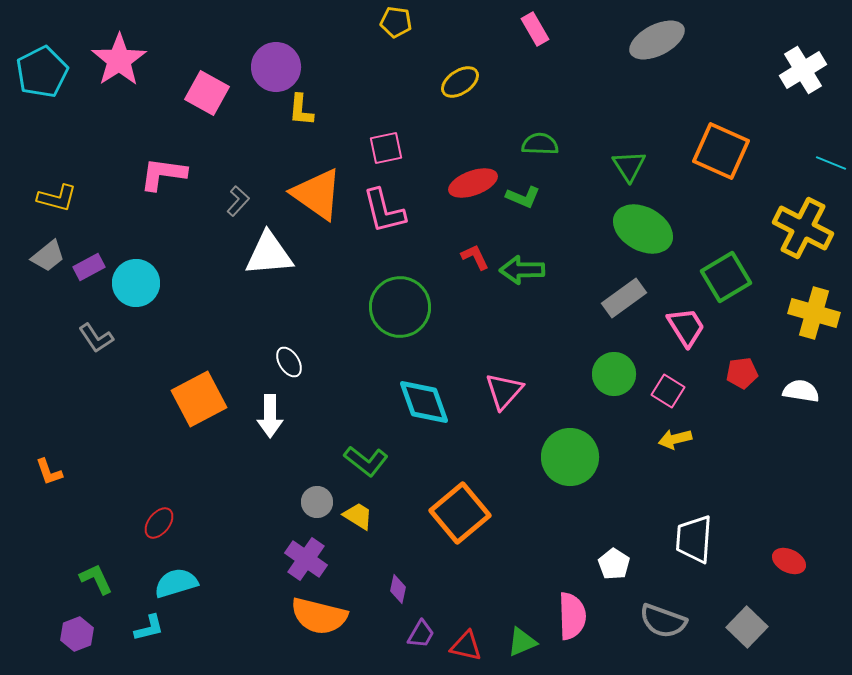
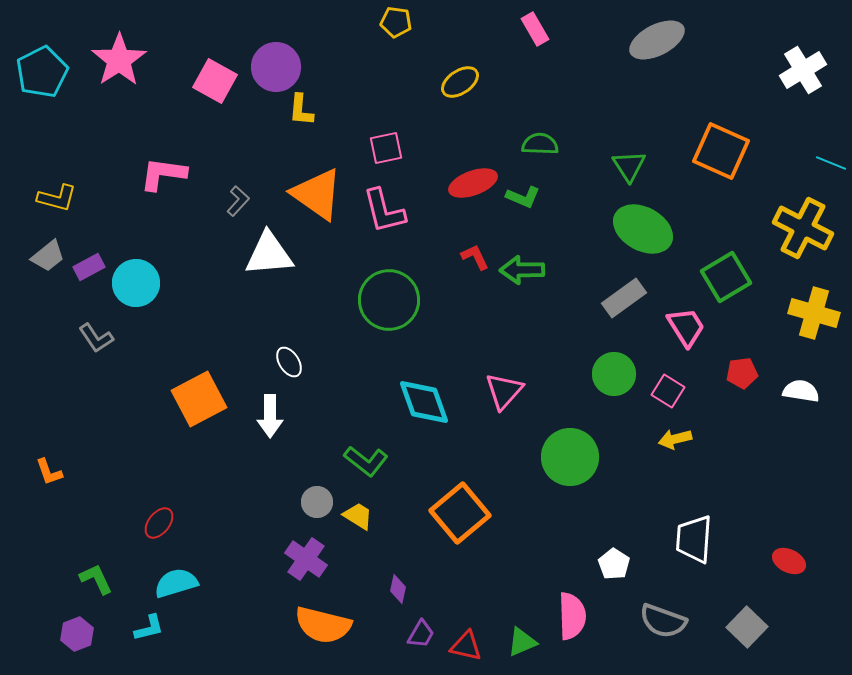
pink square at (207, 93): moved 8 px right, 12 px up
green circle at (400, 307): moved 11 px left, 7 px up
orange semicircle at (319, 616): moved 4 px right, 9 px down
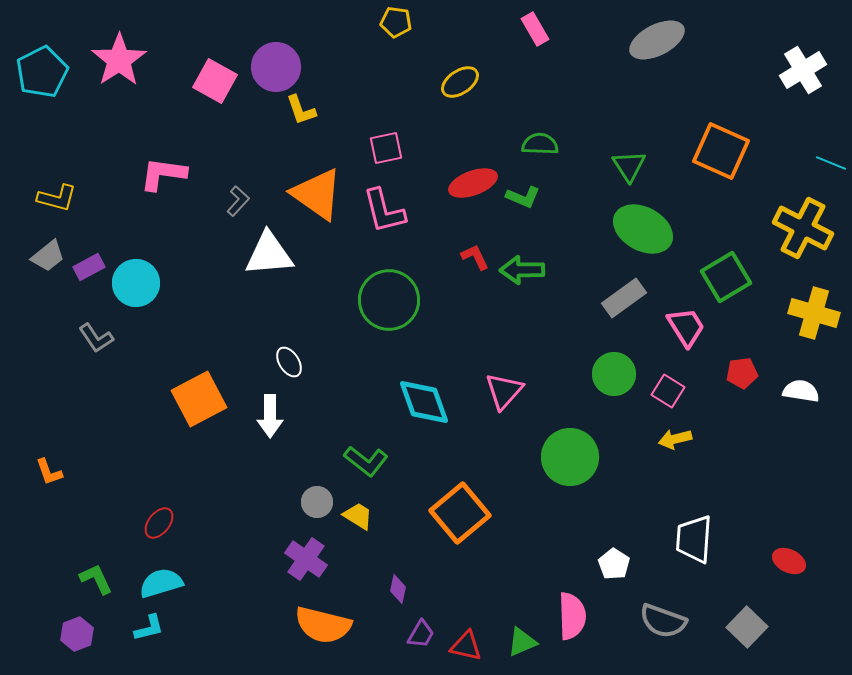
yellow L-shape at (301, 110): rotated 24 degrees counterclockwise
cyan semicircle at (176, 583): moved 15 px left
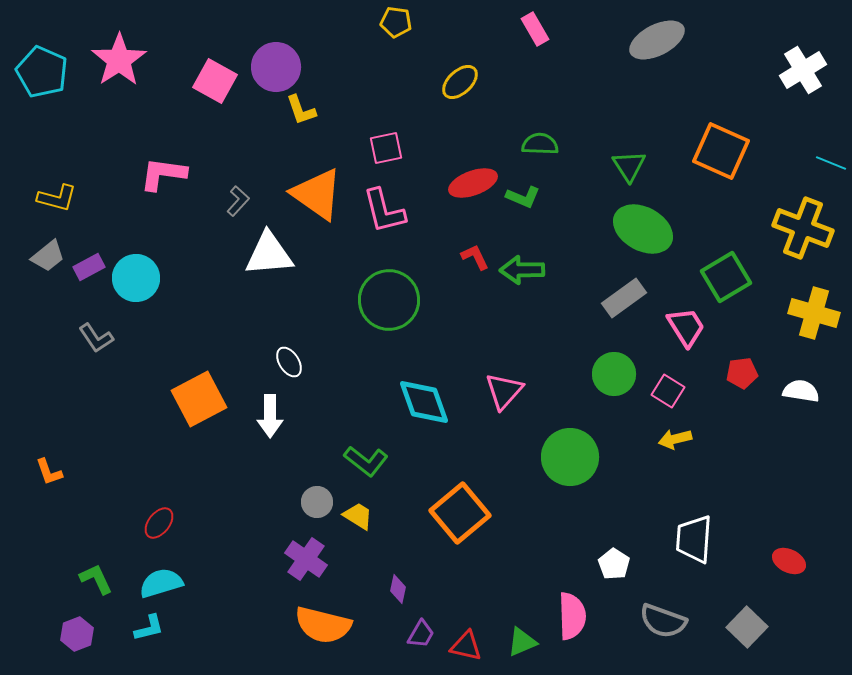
cyan pentagon at (42, 72): rotated 21 degrees counterclockwise
yellow ellipse at (460, 82): rotated 9 degrees counterclockwise
yellow cross at (803, 228): rotated 6 degrees counterclockwise
cyan circle at (136, 283): moved 5 px up
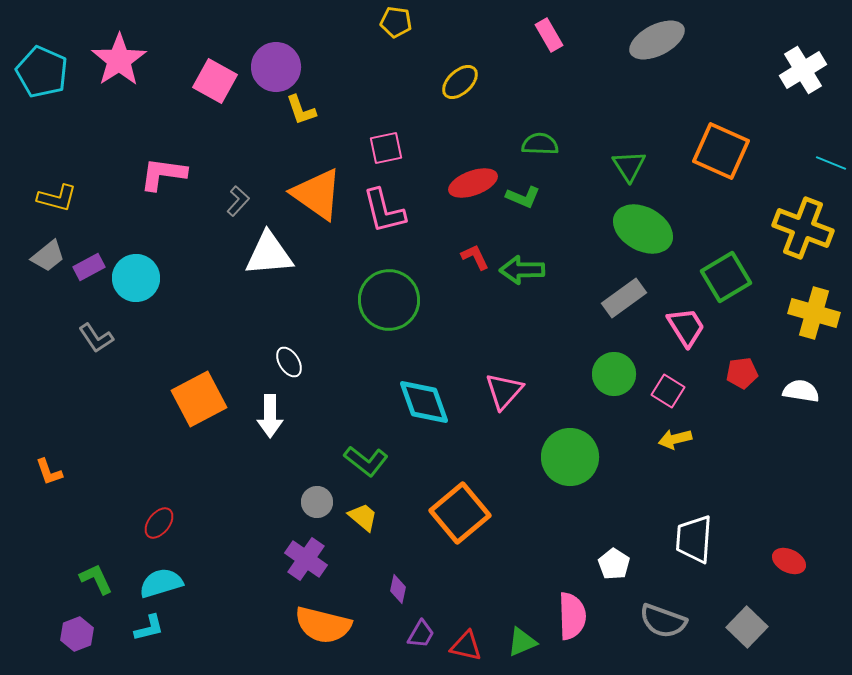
pink rectangle at (535, 29): moved 14 px right, 6 px down
yellow trapezoid at (358, 516): moved 5 px right, 1 px down; rotated 8 degrees clockwise
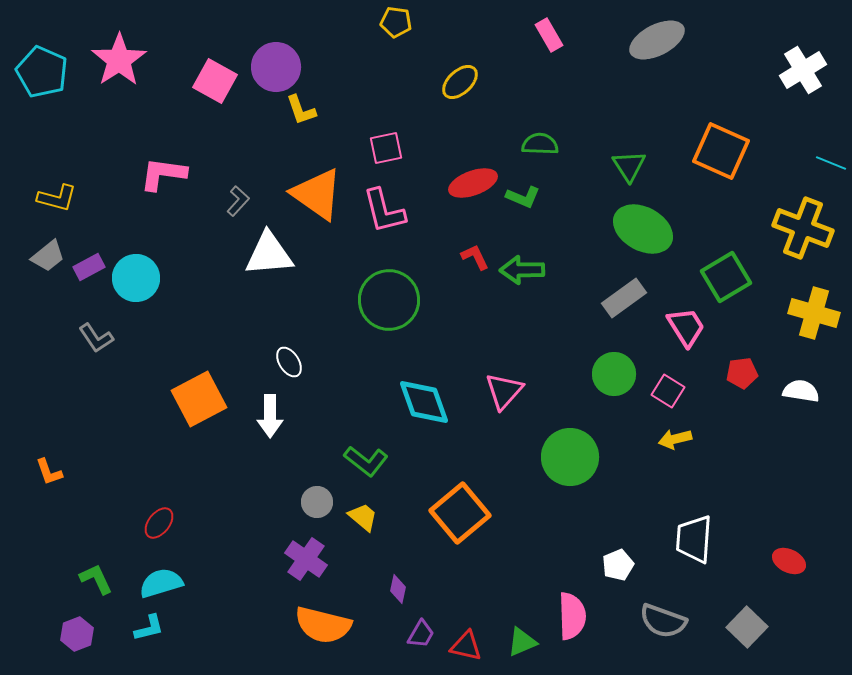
white pentagon at (614, 564): moved 4 px right, 1 px down; rotated 16 degrees clockwise
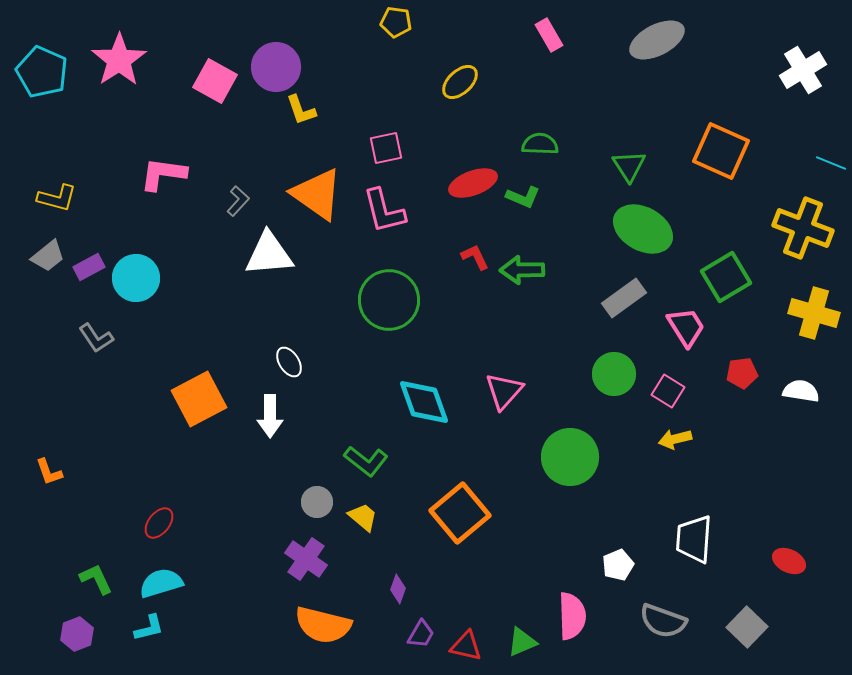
purple diamond at (398, 589): rotated 8 degrees clockwise
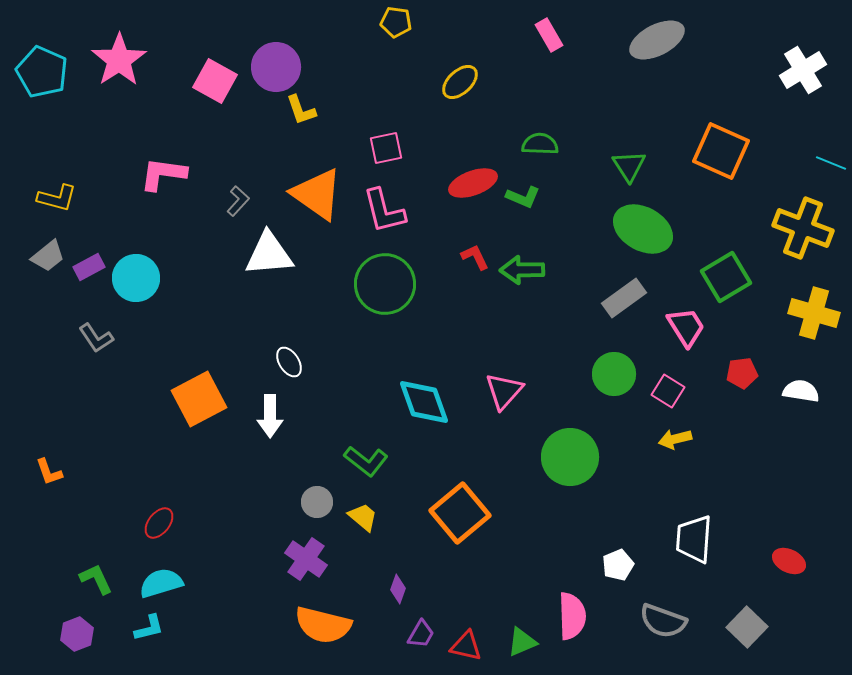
green circle at (389, 300): moved 4 px left, 16 px up
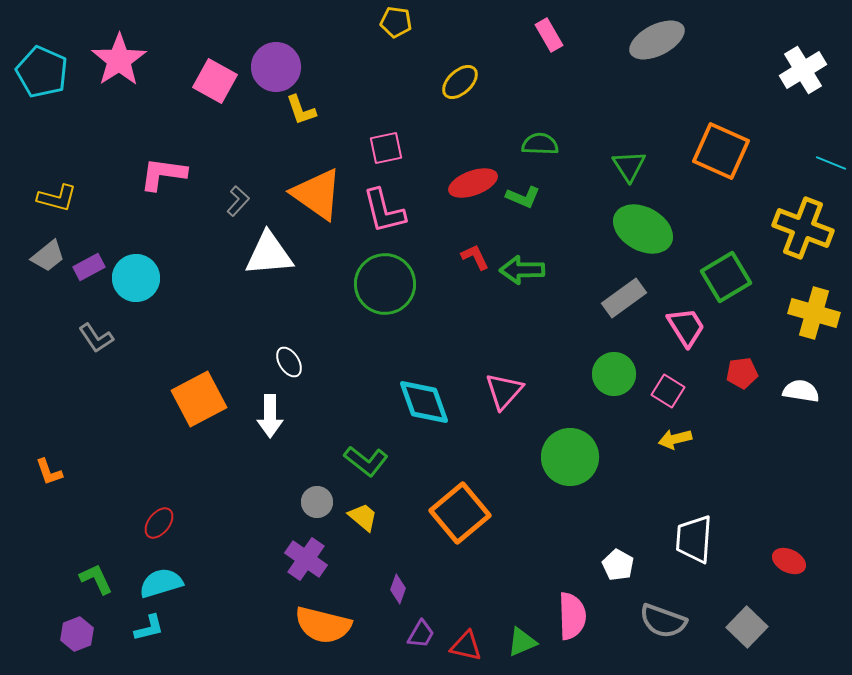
white pentagon at (618, 565): rotated 20 degrees counterclockwise
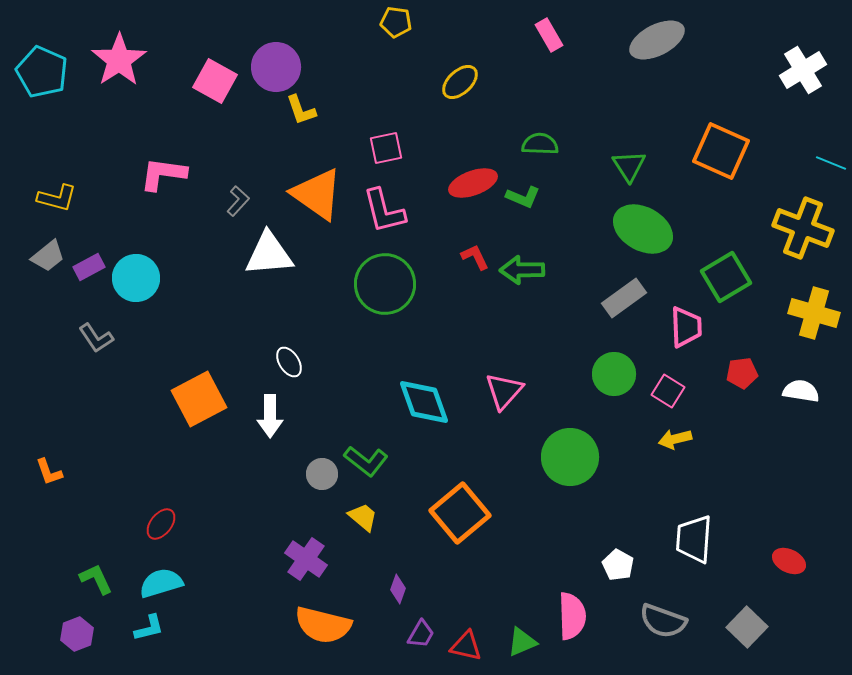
pink trapezoid at (686, 327): rotated 30 degrees clockwise
gray circle at (317, 502): moved 5 px right, 28 px up
red ellipse at (159, 523): moved 2 px right, 1 px down
